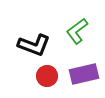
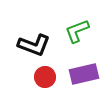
green L-shape: rotated 16 degrees clockwise
red circle: moved 2 px left, 1 px down
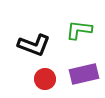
green L-shape: moved 2 px right, 1 px up; rotated 28 degrees clockwise
red circle: moved 2 px down
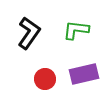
green L-shape: moved 3 px left
black L-shape: moved 5 px left, 12 px up; rotated 76 degrees counterclockwise
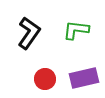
purple rectangle: moved 4 px down
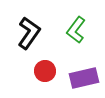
green L-shape: rotated 60 degrees counterclockwise
red circle: moved 8 px up
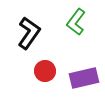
green L-shape: moved 8 px up
